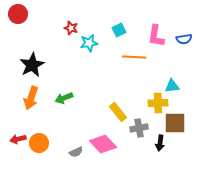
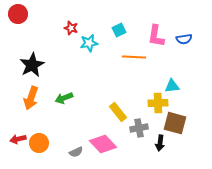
brown square: rotated 15 degrees clockwise
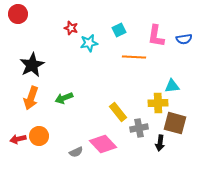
orange circle: moved 7 px up
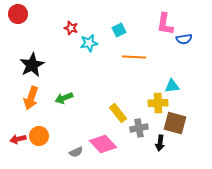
pink L-shape: moved 9 px right, 12 px up
yellow rectangle: moved 1 px down
